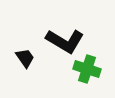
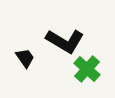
green cross: rotated 24 degrees clockwise
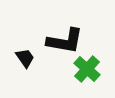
black L-shape: rotated 21 degrees counterclockwise
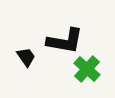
black trapezoid: moved 1 px right, 1 px up
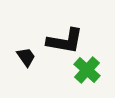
green cross: moved 1 px down
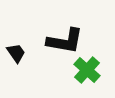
black trapezoid: moved 10 px left, 4 px up
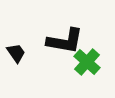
green cross: moved 8 px up
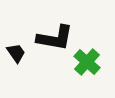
black L-shape: moved 10 px left, 3 px up
